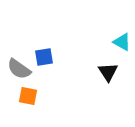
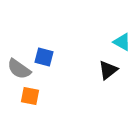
blue square: rotated 24 degrees clockwise
black triangle: moved 2 px up; rotated 25 degrees clockwise
orange square: moved 2 px right
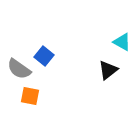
blue square: moved 1 px up; rotated 24 degrees clockwise
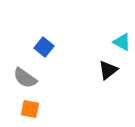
blue square: moved 9 px up
gray semicircle: moved 6 px right, 9 px down
orange square: moved 13 px down
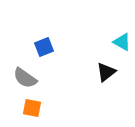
blue square: rotated 30 degrees clockwise
black triangle: moved 2 px left, 2 px down
orange square: moved 2 px right, 1 px up
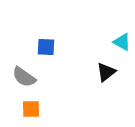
blue square: moved 2 px right; rotated 24 degrees clockwise
gray semicircle: moved 1 px left, 1 px up
orange square: moved 1 px left, 1 px down; rotated 12 degrees counterclockwise
